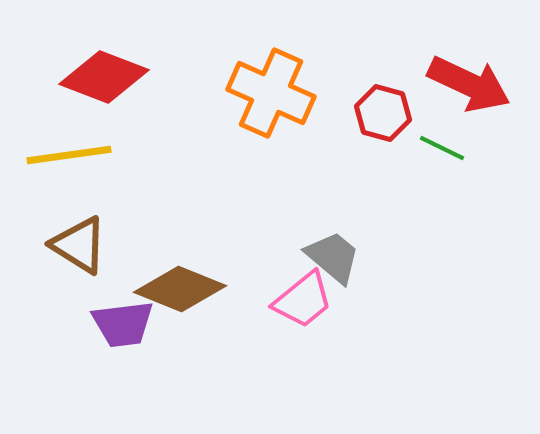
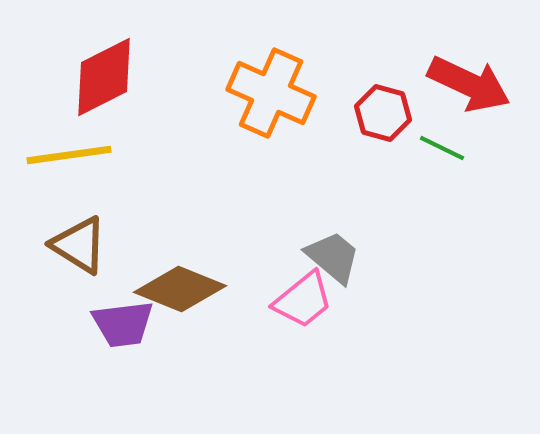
red diamond: rotated 48 degrees counterclockwise
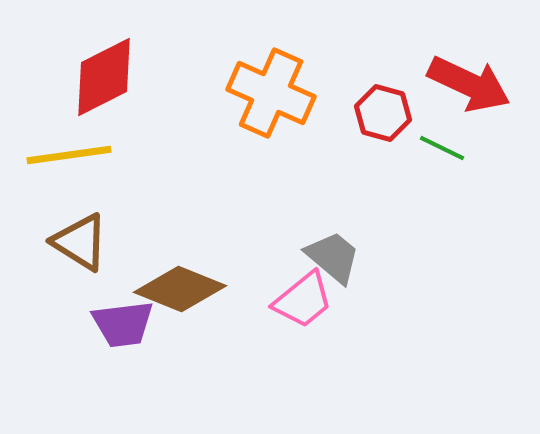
brown triangle: moved 1 px right, 3 px up
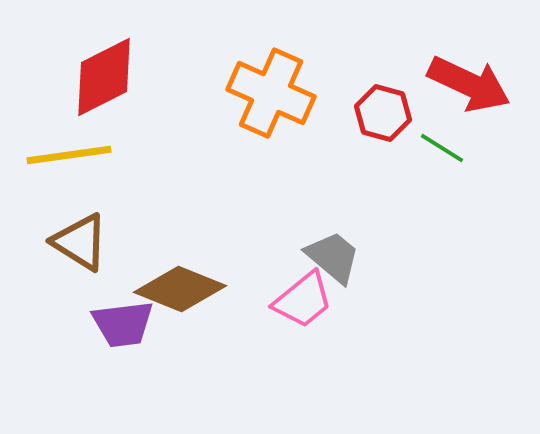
green line: rotated 6 degrees clockwise
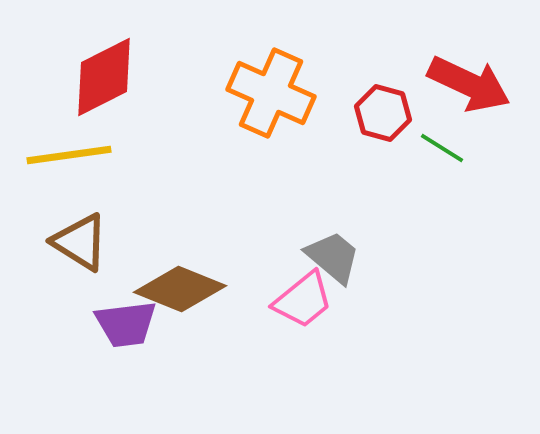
purple trapezoid: moved 3 px right
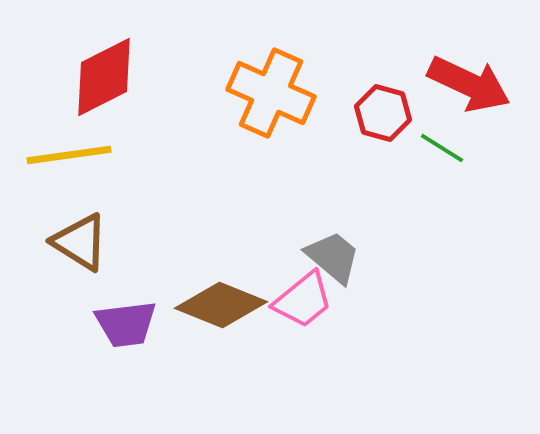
brown diamond: moved 41 px right, 16 px down
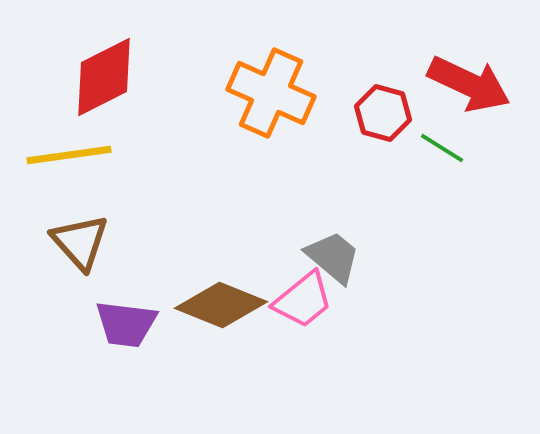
brown triangle: rotated 16 degrees clockwise
purple trapezoid: rotated 14 degrees clockwise
